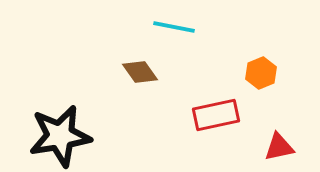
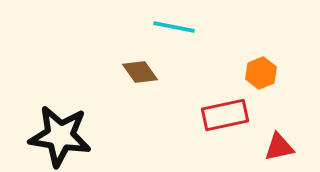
red rectangle: moved 9 px right
black star: rotated 18 degrees clockwise
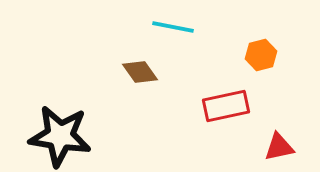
cyan line: moved 1 px left
orange hexagon: moved 18 px up; rotated 8 degrees clockwise
red rectangle: moved 1 px right, 9 px up
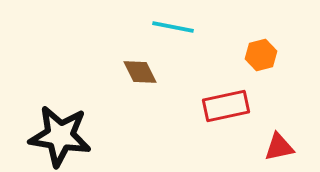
brown diamond: rotated 9 degrees clockwise
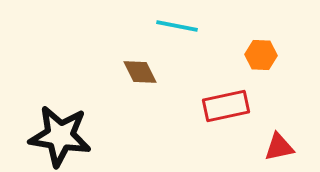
cyan line: moved 4 px right, 1 px up
orange hexagon: rotated 16 degrees clockwise
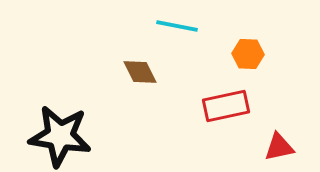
orange hexagon: moved 13 px left, 1 px up
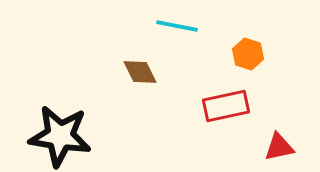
orange hexagon: rotated 16 degrees clockwise
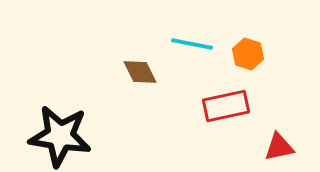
cyan line: moved 15 px right, 18 px down
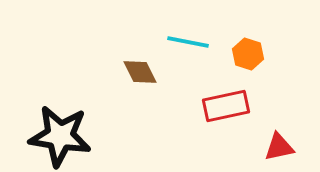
cyan line: moved 4 px left, 2 px up
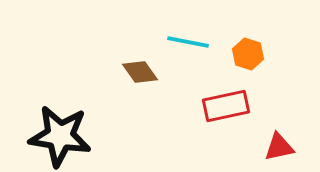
brown diamond: rotated 9 degrees counterclockwise
